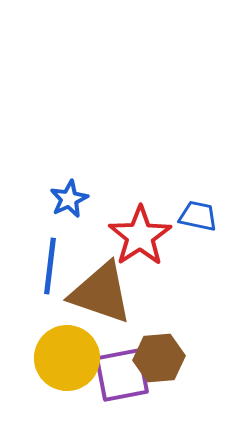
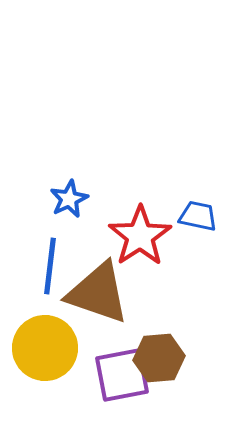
brown triangle: moved 3 px left
yellow circle: moved 22 px left, 10 px up
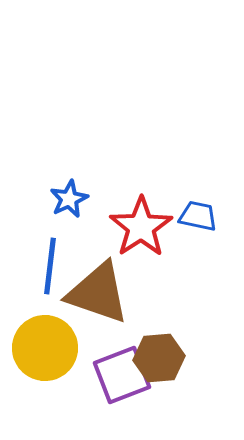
red star: moved 1 px right, 9 px up
purple square: rotated 10 degrees counterclockwise
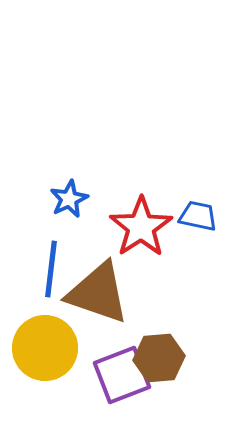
blue line: moved 1 px right, 3 px down
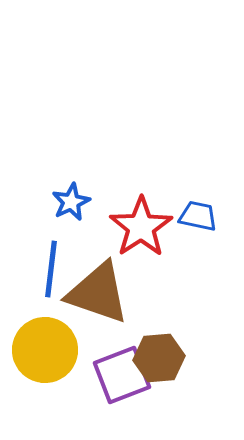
blue star: moved 2 px right, 3 px down
yellow circle: moved 2 px down
